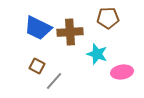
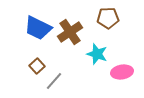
brown cross: rotated 30 degrees counterclockwise
brown square: rotated 21 degrees clockwise
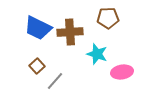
brown cross: rotated 30 degrees clockwise
gray line: moved 1 px right
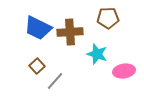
pink ellipse: moved 2 px right, 1 px up
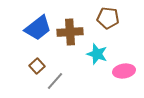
brown pentagon: rotated 10 degrees clockwise
blue trapezoid: rotated 64 degrees counterclockwise
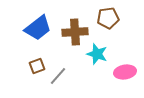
brown pentagon: rotated 15 degrees counterclockwise
brown cross: moved 5 px right
brown square: rotated 21 degrees clockwise
pink ellipse: moved 1 px right, 1 px down
gray line: moved 3 px right, 5 px up
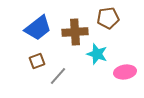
brown square: moved 5 px up
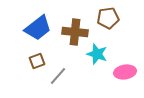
brown cross: rotated 10 degrees clockwise
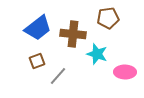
brown cross: moved 2 px left, 2 px down
pink ellipse: rotated 10 degrees clockwise
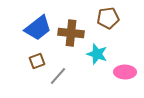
brown cross: moved 2 px left, 1 px up
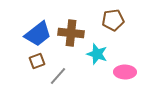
brown pentagon: moved 5 px right, 2 px down
blue trapezoid: moved 6 px down
